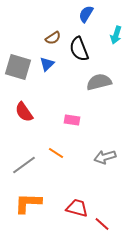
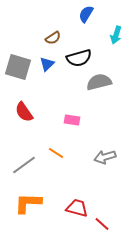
black semicircle: moved 9 px down; rotated 85 degrees counterclockwise
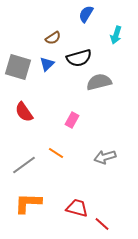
pink rectangle: rotated 70 degrees counterclockwise
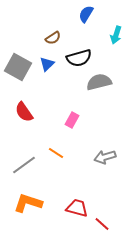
gray square: rotated 12 degrees clockwise
orange L-shape: rotated 16 degrees clockwise
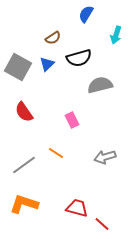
gray semicircle: moved 1 px right, 3 px down
pink rectangle: rotated 56 degrees counterclockwise
orange L-shape: moved 4 px left, 1 px down
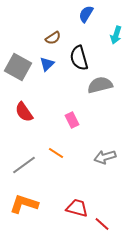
black semicircle: rotated 90 degrees clockwise
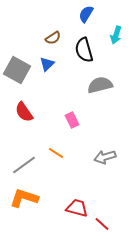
black semicircle: moved 5 px right, 8 px up
gray square: moved 1 px left, 3 px down
orange L-shape: moved 6 px up
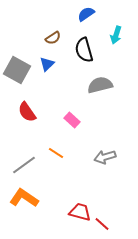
blue semicircle: rotated 24 degrees clockwise
red semicircle: moved 3 px right
pink rectangle: rotated 21 degrees counterclockwise
orange L-shape: rotated 16 degrees clockwise
red trapezoid: moved 3 px right, 4 px down
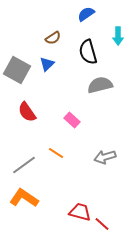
cyan arrow: moved 2 px right, 1 px down; rotated 18 degrees counterclockwise
black semicircle: moved 4 px right, 2 px down
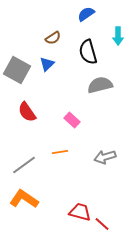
orange line: moved 4 px right, 1 px up; rotated 42 degrees counterclockwise
orange L-shape: moved 1 px down
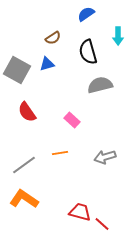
blue triangle: rotated 28 degrees clockwise
orange line: moved 1 px down
